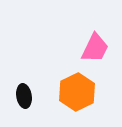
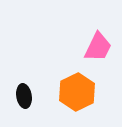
pink trapezoid: moved 3 px right, 1 px up
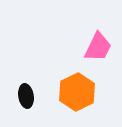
black ellipse: moved 2 px right
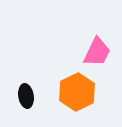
pink trapezoid: moved 1 px left, 5 px down
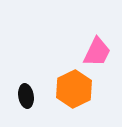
orange hexagon: moved 3 px left, 3 px up
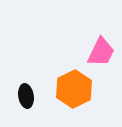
pink trapezoid: moved 4 px right
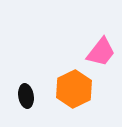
pink trapezoid: rotated 12 degrees clockwise
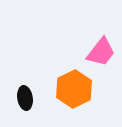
black ellipse: moved 1 px left, 2 px down
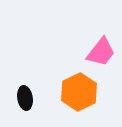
orange hexagon: moved 5 px right, 3 px down
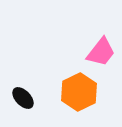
black ellipse: moved 2 px left; rotated 35 degrees counterclockwise
